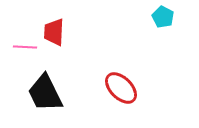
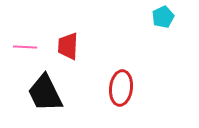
cyan pentagon: rotated 20 degrees clockwise
red trapezoid: moved 14 px right, 14 px down
red ellipse: rotated 52 degrees clockwise
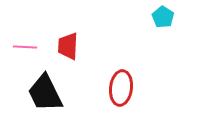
cyan pentagon: rotated 15 degrees counterclockwise
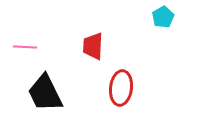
cyan pentagon: rotated 10 degrees clockwise
red trapezoid: moved 25 px right
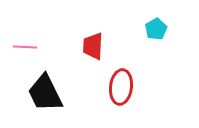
cyan pentagon: moved 7 px left, 12 px down
red ellipse: moved 1 px up
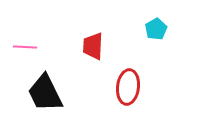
red ellipse: moved 7 px right
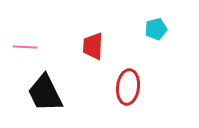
cyan pentagon: rotated 15 degrees clockwise
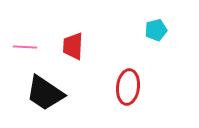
cyan pentagon: moved 1 px down
red trapezoid: moved 20 px left
black trapezoid: rotated 30 degrees counterclockwise
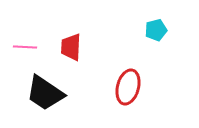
red trapezoid: moved 2 px left, 1 px down
red ellipse: rotated 8 degrees clockwise
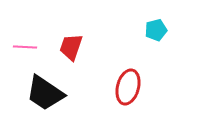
red trapezoid: rotated 16 degrees clockwise
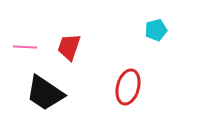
red trapezoid: moved 2 px left
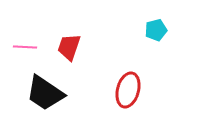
red ellipse: moved 3 px down
